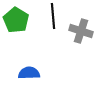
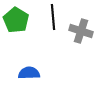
black line: moved 1 px down
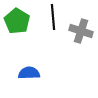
green pentagon: moved 1 px right, 1 px down
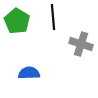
gray cross: moved 13 px down
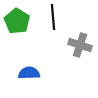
gray cross: moved 1 px left, 1 px down
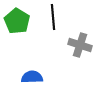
blue semicircle: moved 3 px right, 4 px down
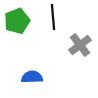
green pentagon: rotated 20 degrees clockwise
gray cross: rotated 35 degrees clockwise
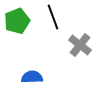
black line: rotated 15 degrees counterclockwise
gray cross: rotated 15 degrees counterclockwise
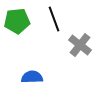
black line: moved 1 px right, 2 px down
green pentagon: rotated 15 degrees clockwise
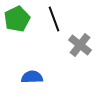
green pentagon: moved 2 px up; rotated 20 degrees counterclockwise
